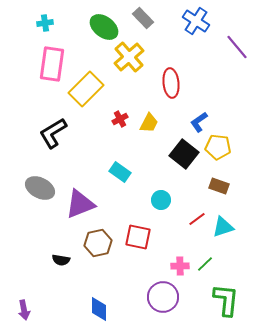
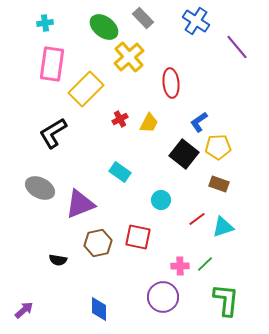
yellow pentagon: rotated 10 degrees counterclockwise
brown rectangle: moved 2 px up
black semicircle: moved 3 px left
purple arrow: rotated 120 degrees counterclockwise
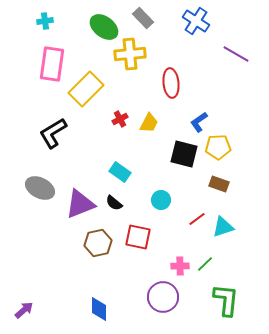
cyan cross: moved 2 px up
purple line: moved 1 px left, 7 px down; rotated 20 degrees counterclockwise
yellow cross: moved 1 px right, 3 px up; rotated 36 degrees clockwise
black square: rotated 24 degrees counterclockwise
black semicircle: moved 56 px right, 57 px up; rotated 30 degrees clockwise
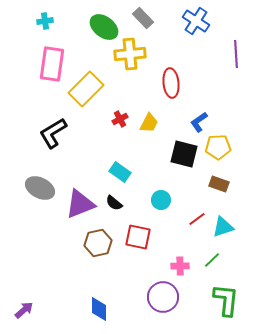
purple line: rotated 56 degrees clockwise
green line: moved 7 px right, 4 px up
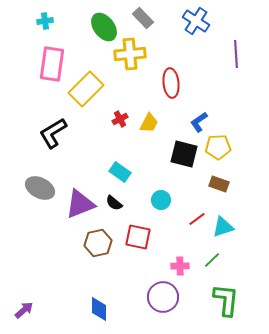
green ellipse: rotated 16 degrees clockwise
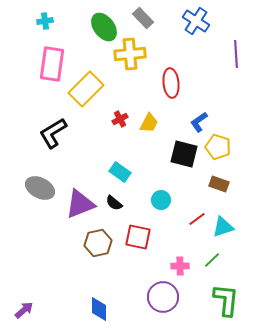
yellow pentagon: rotated 20 degrees clockwise
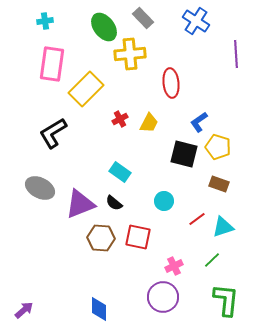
cyan circle: moved 3 px right, 1 px down
brown hexagon: moved 3 px right, 5 px up; rotated 16 degrees clockwise
pink cross: moved 6 px left; rotated 24 degrees counterclockwise
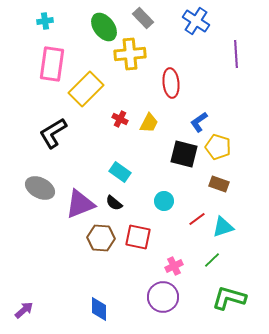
red cross: rotated 35 degrees counterclockwise
green L-shape: moved 3 px right, 2 px up; rotated 80 degrees counterclockwise
